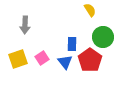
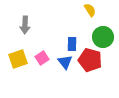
red pentagon: rotated 20 degrees counterclockwise
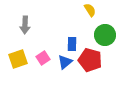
green circle: moved 2 px right, 2 px up
pink square: moved 1 px right
blue triangle: rotated 28 degrees clockwise
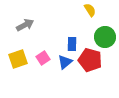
gray arrow: rotated 120 degrees counterclockwise
green circle: moved 2 px down
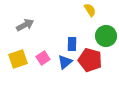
green circle: moved 1 px right, 1 px up
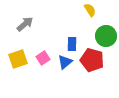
gray arrow: moved 1 px up; rotated 12 degrees counterclockwise
red pentagon: moved 2 px right
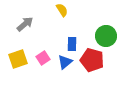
yellow semicircle: moved 28 px left
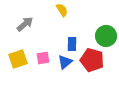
pink square: rotated 24 degrees clockwise
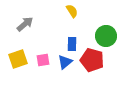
yellow semicircle: moved 10 px right, 1 px down
pink square: moved 2 px down
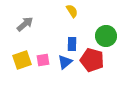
yellow square: moved 4 px right, 1 px down
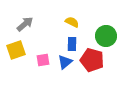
yellow semicircle: moved 11 px down; rotated 32 degrees counterclockwise
yellow square: moved 6 px left, 10 px up
